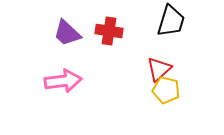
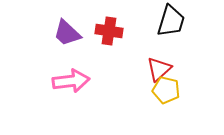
pink arrow: moved 8 px right
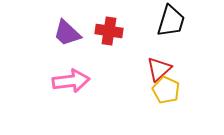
yellow pentagon: rotated 12 degrees clockwise
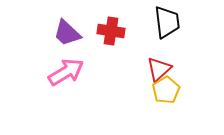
black trapezoid: moved 4 px left, 1 px down; rotated 24 degrees counterclockwise
red cross: moved 2 px right
pink arrow: moved 5 px left, 9 px up; rotated 24 degrees counterclockwise
yellow pentagon: rotated 16 degrees clockwise
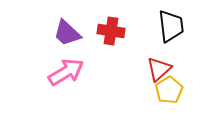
black trapezoid: moved 4 px right, 4 px down
yellow pentagon: moved 3 px right
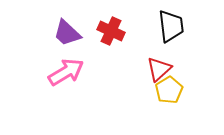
red cross: rotated 16 degrees clockwise
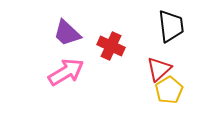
red cross: moved 15 px down
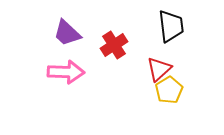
red cross: moved 3 px right, 1 px up; rotated 32 degrees clockwise
pink arrow: rotated 33 degrees clockwise
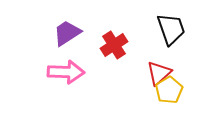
black trapezoid: moved 3 px down; rotated 12 degrees counterclockwise
purple trapezoid: rotated 104 degrees clockwise
red triangle: moved 4 px down
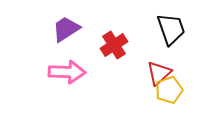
purple trapezoid: moved 1 px left, 4 px up
pink arrow: moved 1 px right
yellow pentagon: rotated 12 degrees clockwise
